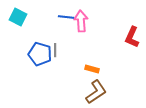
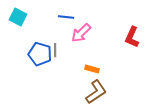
pink arrow: moved 12 px down; rotated 130 degrees counterclockwise
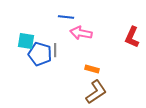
cyan square: moved 8 px right, 24 px down; rotated 18 degrees counterclockwise
pink arrow: rotated 55 degrees clockwise
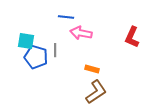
blue pentagon: moved 4 px left, 3 px down
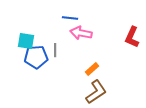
blue line: moved 4 px right, 1 px down
blue pentagon: rotated 20 degrees counterclockwise
orange rectangle: rotated 56 degrees counterclockwise
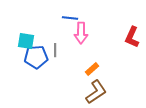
pink arrow: rotated 100 degrees counterclockwise
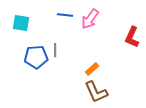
blue line: moved 5 px left, 3 px up
pink arrow: moved 9 px right, 14 px up; rotated 35 degrees clockwise
cyan square: moved 5 px left, 18 px up
brown L-shape: rotated 100 degrees clockwise
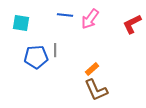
red L-shape: moved 13 px up; rotated 40 degrees clockwise
brown L-shape: moved 2 px up
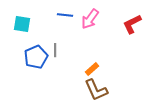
cyan square: moved 1 px right, 1 px down
blue pentagon: rotated 20 degrees counterclockwise
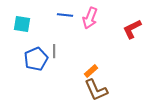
pink arrow: moved 1 px up; rotated 15 degrees counterclockwise
red L-shape: moved 5 px down
gray line: moved 1 px left, 1 px down
blue pentagon: moved 2 px down
orange rectangle: moved 1 px left, 2 px down
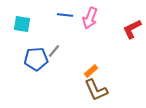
gray line: rotated 40 degrees clockwise
blue pentagon: rotated 20 degrees clockwise
